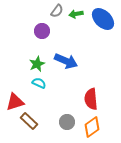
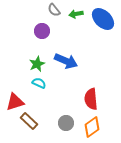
gray semicircle: moved 3 px left, 1 px up; rotated 104 degrees clockwise
gray circle: moved 1 px left, 1 px down
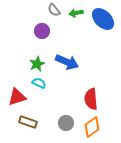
green arrow: moved 1 px up
blue arrow: moved 1 px right, 1 px down
red triangle: moved 2 px right, 5 px up
brown rectangle: moved 1 px left, 1 px down; rotated 24 degrees counterclockwise
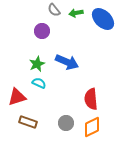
orange diamond: rotated 10 degrees clockwise
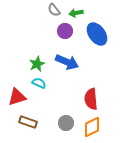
blue ellipse: moved 6 px left, 15 px down; rotated 10 degrees clockwise
purple circle: moved 23 px right
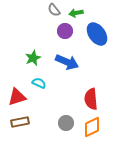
green star: moved 4 px left, 6 px up
brown rectangle: moved 8 px left; rotated 30 degrees counterclockwise
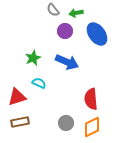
gray semicircle: moved 1 px left
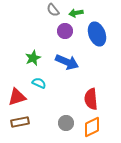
blue ellipse: rotated 15 degrees clockwise
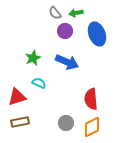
gray semicircle: moved 2 px right, 3 px down
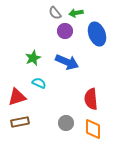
orange diamond: moved 1 px right, 2 px down; rotated 65 degrees counterclockwise
